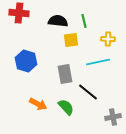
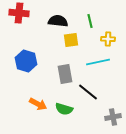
green line: moved 6 px right
green semicircle: moved 2 px left, 2 px down; rotated 150 degrees clockwise
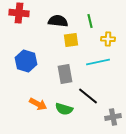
black line: moved 4 px down
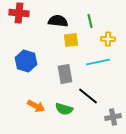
orange arrow: moved 2 px left, 2 px down
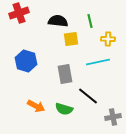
red cross: rotated 24 degrees counterclockwise
yellow square: moved 1 px up
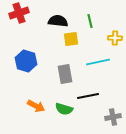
yellow cross: moved 7 px right, 1 px up
black line: rotated 50 degrees counterclockwise
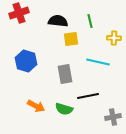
yellow cross: moved 1 px left
cyan line: rotated 25 degrees clockwise
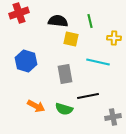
yellow square: rotated 21 degrees clockwise
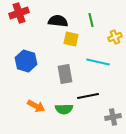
green line: moved 1 px right, 1 px up
yellow cross: moved 1 px right, 1 px up; rotated 24 degrees counterclockwise
green semicircle: rotated 18 degrees counterclockwise
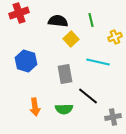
yellow square: rotated 35 degrees clockwise
black line: rotated 50 degrees clockwise
orange arrow: moved 1 px left, 1 px down; rotated 54 degrees clockwise
